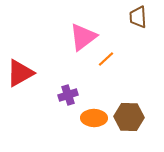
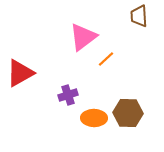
brown trapezoid: moved 1 px right, 1 px up
brown hexagon: moved 1 px left, 4 px up
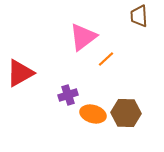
brown hexagon: moved 2 px left
orange ellipse: moved 1 px left, 4 px up; rotated 15 degrees clockwise
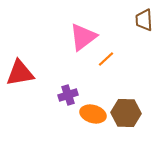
brown trapezoid: moved 5 px right, 4 px down
red triangle: rotated 20 degrees clockwise
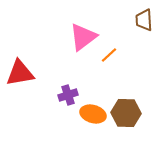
orange line: moved 3 px right, 4 px up
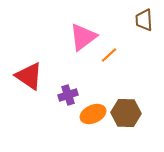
red triangle: moved 9 px right, 3 px down; rotated 44 degrees clockwise
orange ellipse: rotated 40 degrees counterclockwise
